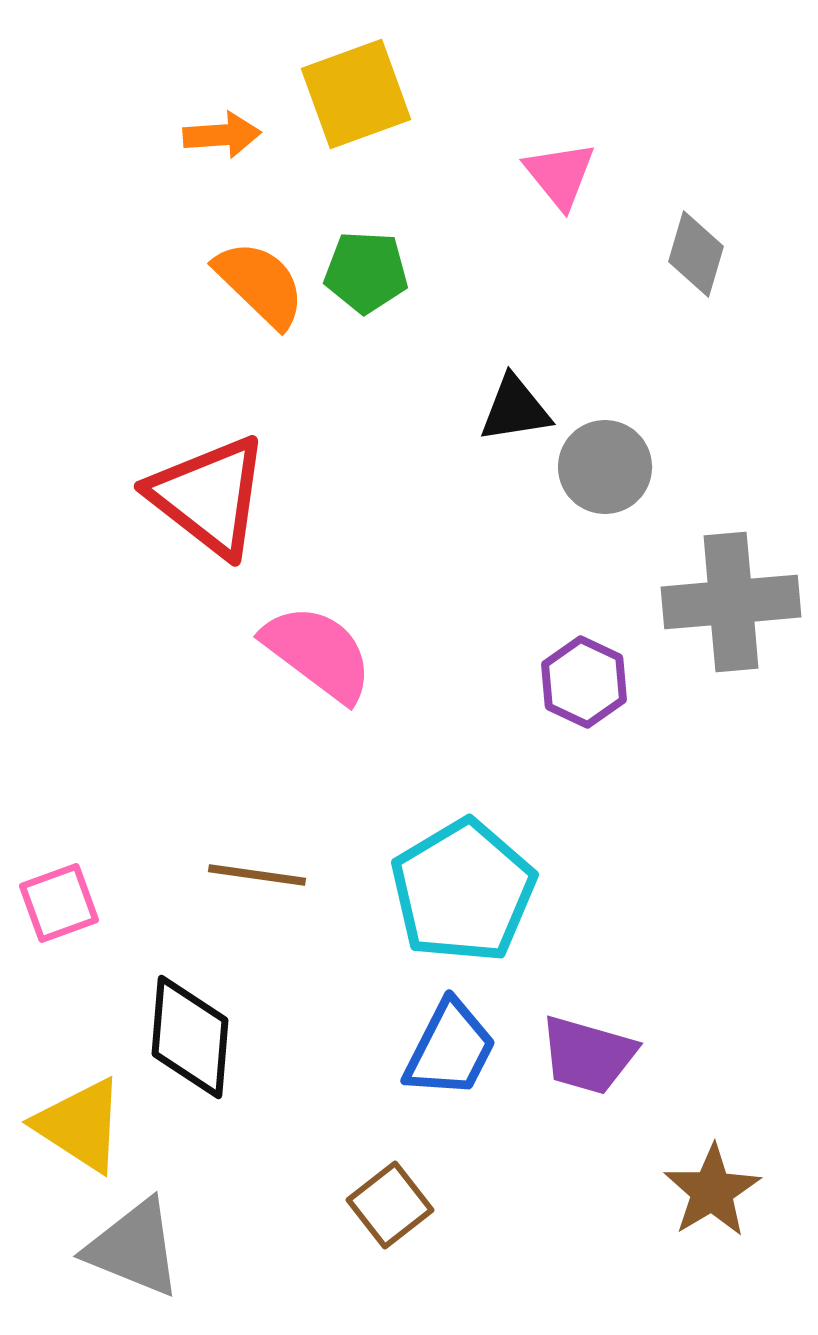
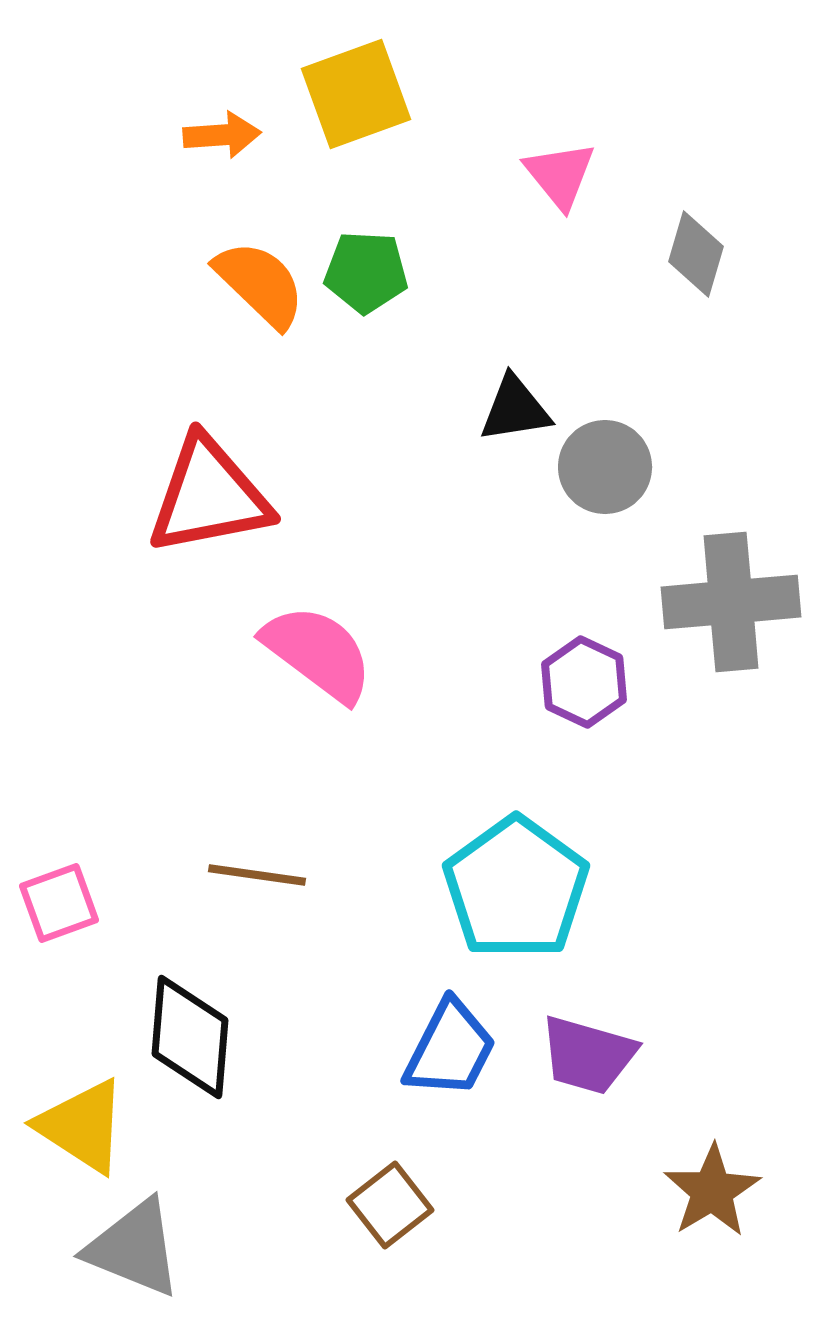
red triangle: rotated 49 degrees counterclockwise
cyan pentagon: moved 53 px right, 3 px up; rotated 5 degrees counterclockwise
yellow triangle: moved 2 px right, 1 px down
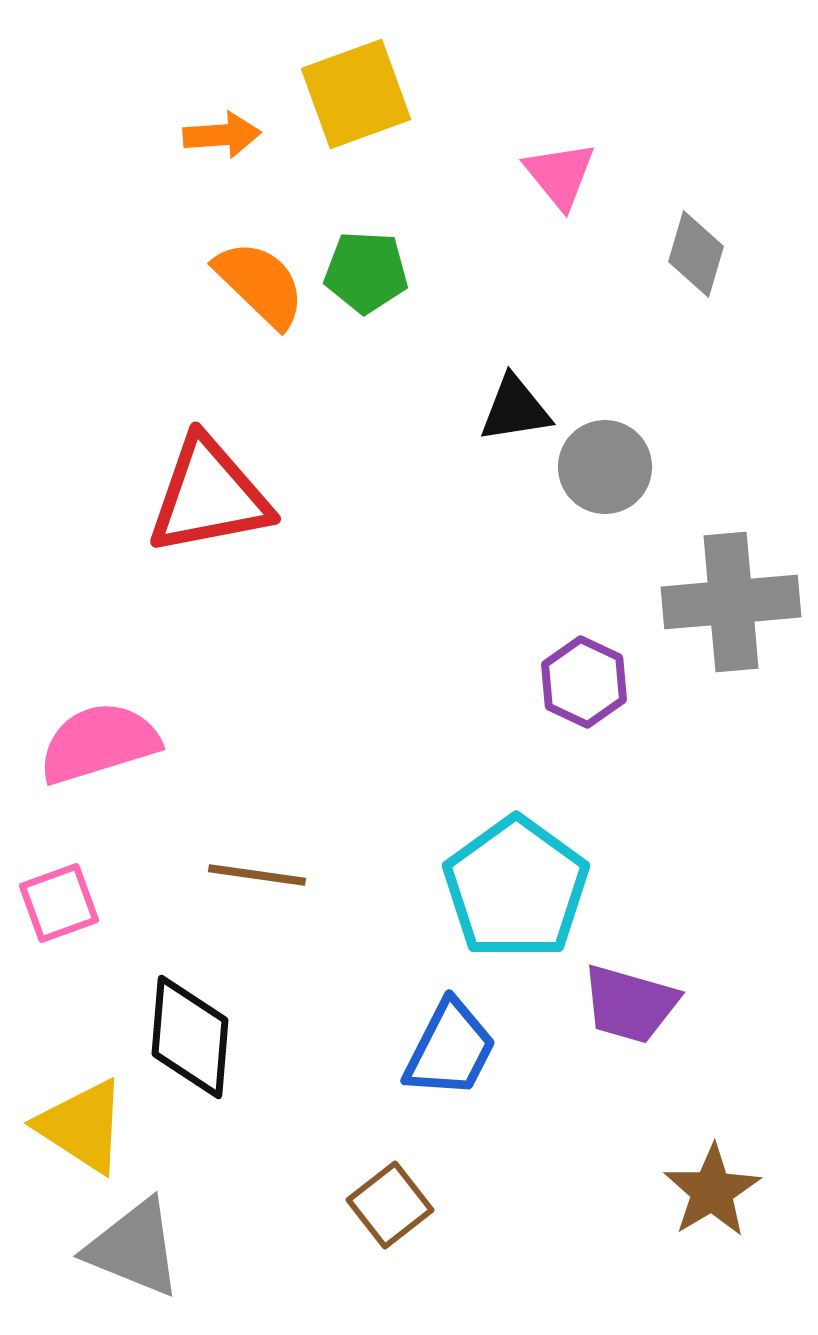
pink semicircle: moved 219 px left, 90 px down; rotated 54 degrees counterclockwise
purple trapezoid: moved 42 px right, 51 px up
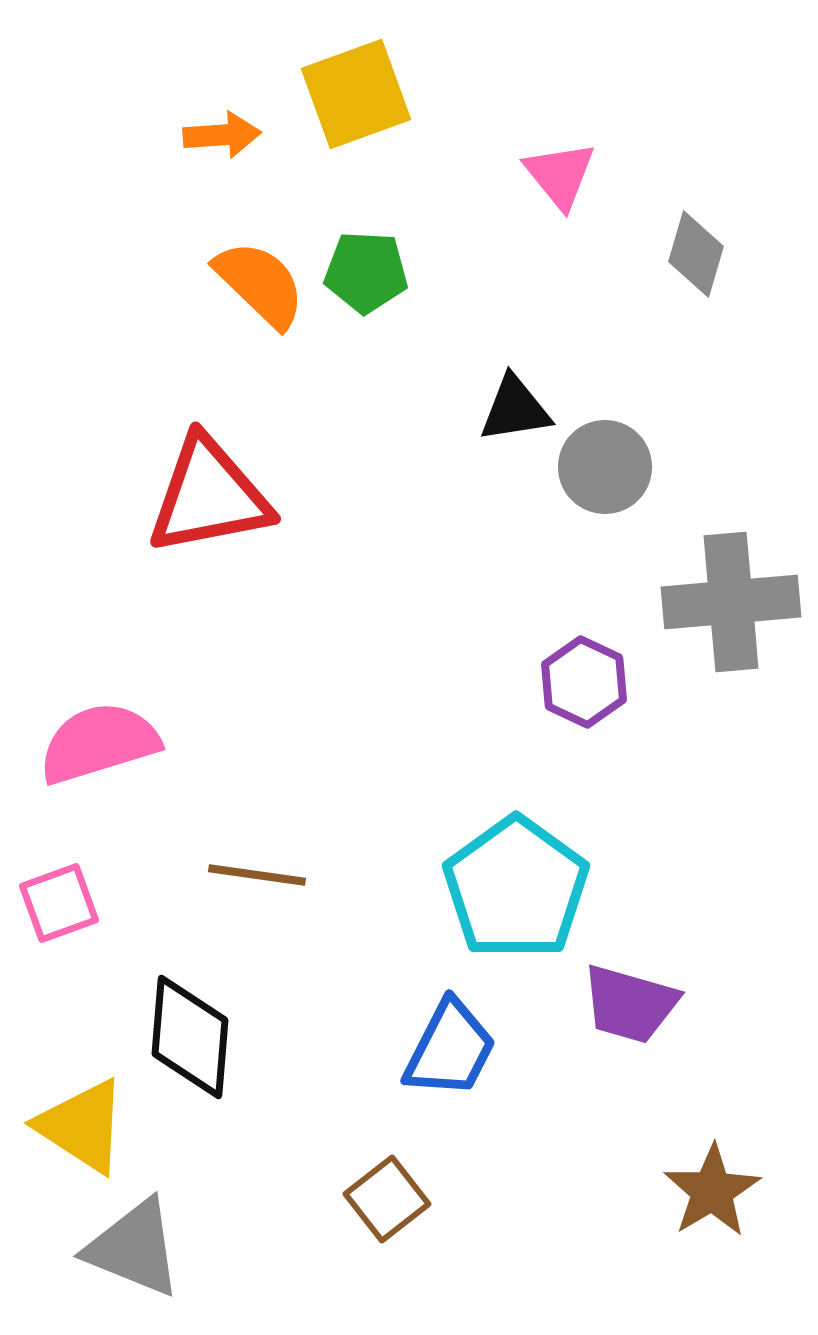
brown square: moved 3 px left, 6 px up
